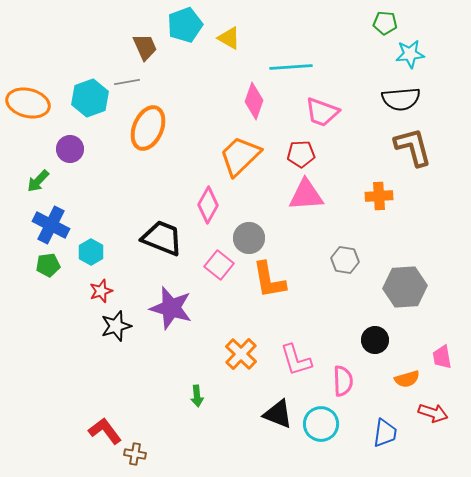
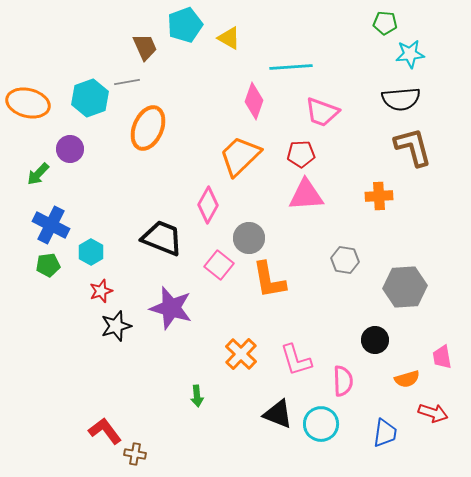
green arrow at (38, 181): moved 7 px up
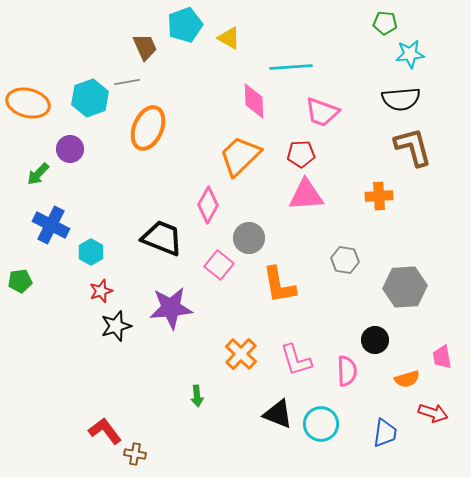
pink diamond at (254, 101): rotated 21 degrees counterclockwise
green pentagon at (48, 265): moved 28 px left, 16 px down
orange L-shape at (269, 280): moved 10 px right, 5 px down
purple star at (171, 308): rotated 21 degrees counterclockwise
pink semicircle at (343, 381): moved 4 px right, 10 px up
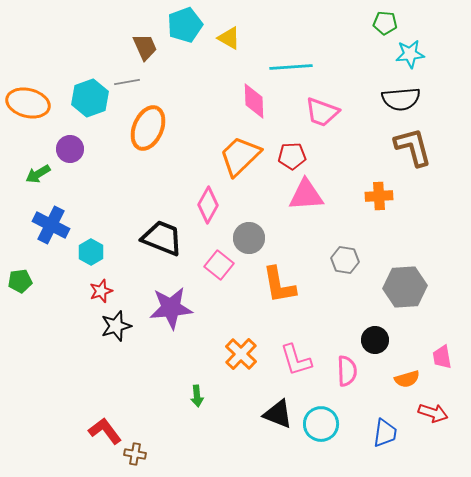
red pentagon at (301, 154): moved 9 px left, 2 px down
green arrow at (38, 174): rotated 15 degrees clockwise
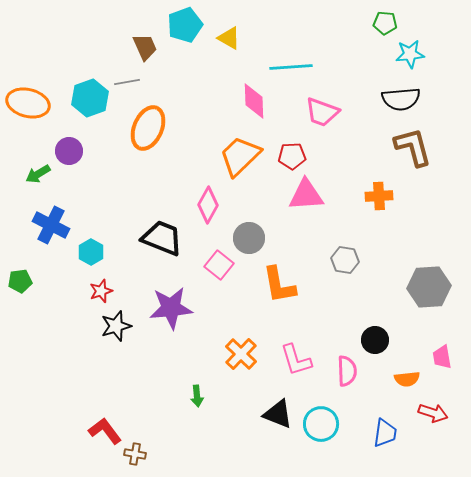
purple circle at (70, 149): moved 1 px left, 2 px down
gray hexagon at (405, 287): moved 24 px right
orange semicircle at (407, 379): rotated 10 degrees clockwise
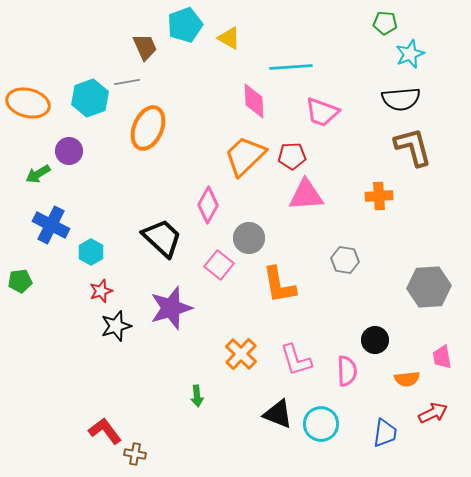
cyan star at (410, 54): rotated 16 degrees counterclockwise
orange trapezoid at (240, 156): moved 5 px right
black trapezoid at (162, 238): rotated 21 degrees clockwise
purple star at (171, 308): rotated 12 degrees counterclockwise
red arrow at (433, 413): rotated 44 degrees counterclockwise
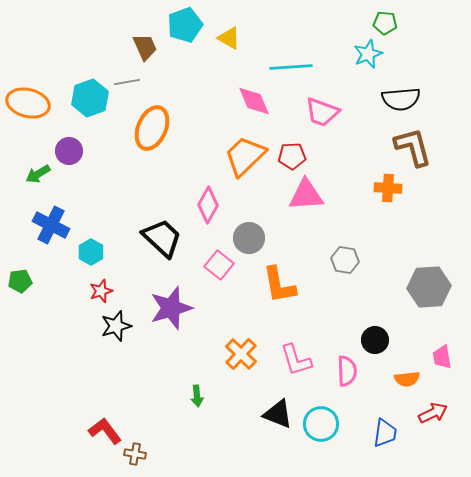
cyan star at (410, 54): moved 42 px left
pink diamond at (254, 101): rotated 21 degrees counterclockwise
orange ellipse at (148, 128): moved 4 px right
orange cross at (379, 196): moved 9 px right, 8 px up; rotated 8 degrees clockwise
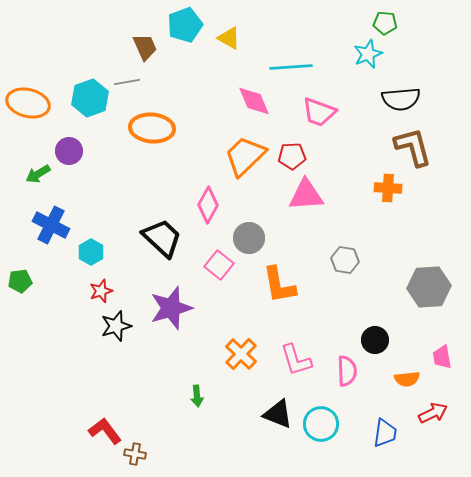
pink trapezoid at (322, 112): moved 3 px left
orange ellipse at (152, 128): rotated 72 degrees clockwise
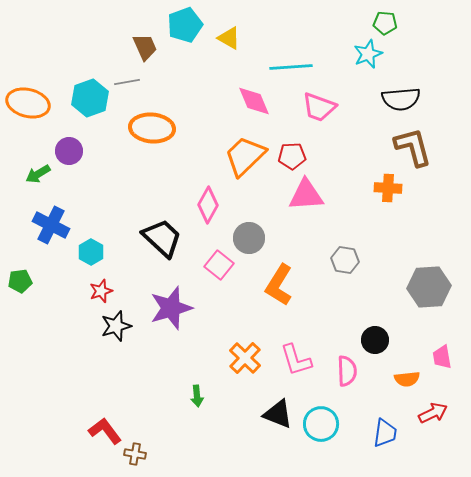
pink trapezoid at (319, 112): moved 5 px up
orange L-shape at (279, 285): rotated 42 degrees clockwise
orange cross at (241, 354): moved 4 px right, 4 px down
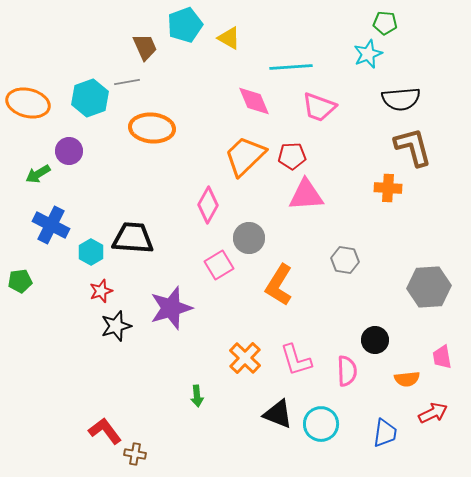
black trapezoid at (162, 238): moved 29 px left; rotated 39 degrees counterclockwise
pink square at (219, 265): rotated 20 degrees clockwise
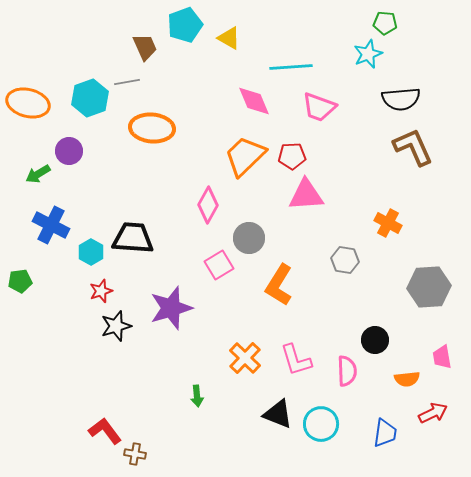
brown L-shape at (413, 147): rotated 9 degrees counterclockwise
orange cross at (388, 188): moved 35 px down; rotated 24 degrees clockwise
